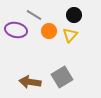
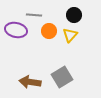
gray line: rotated 28 degrees counterclockwise
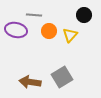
black circle: moved 10 px right
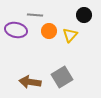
gray line: moved 1 px right
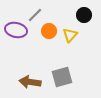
gray line: rotated 49 degrees counterclockwise
gray square: rotated 15 degrees clockwise
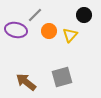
brown arrow: moved 4 px left; rotated 30 degrees clockwise
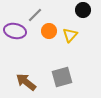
black circle: moved 1 px left, 5 px up
purple ellipse: moved 1 px left, 1 px down
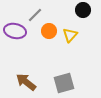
gray square: moved 2 px right, 6 px down
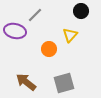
black circle: moved 2 px left, 1 px down
orange circle: moved 18 px down
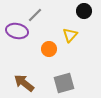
black circle: moved 3 px right
purple ellipse: moved 2 px right
brown arrow: moved 2 px left, 1 px down
